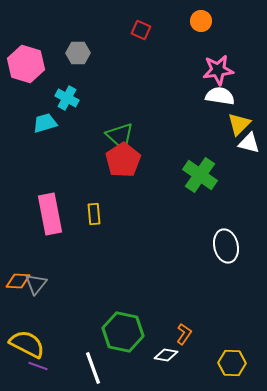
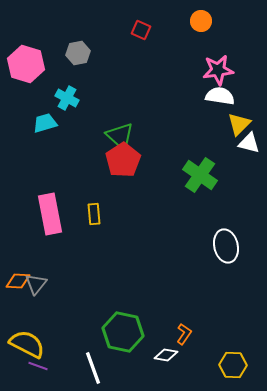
gray hexagon: rotated 10 degrees counterclockwise
yellow hexagon: moved 1 px right, 2 px down
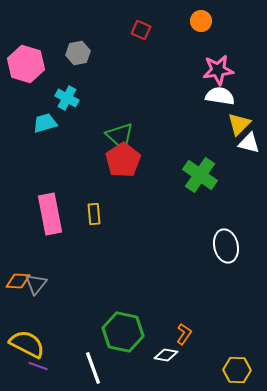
yellow hexagon: moved 4 px right, 5 px down
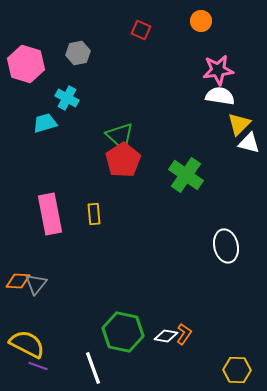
green cross: moved 14 px left
white diamond: moved 19 px up
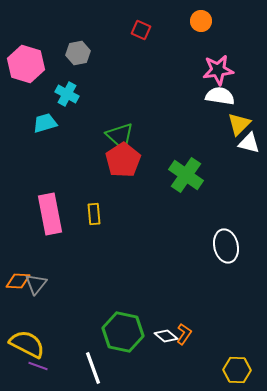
cyan cross: moved 4 px up
white diamond: rotated 30 degrees clockwise
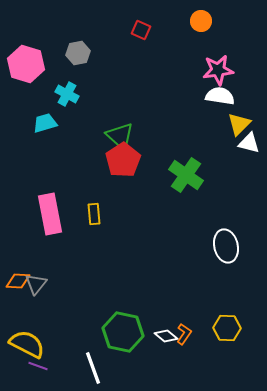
yellow hexagon: moved 10 px left, 42 px up
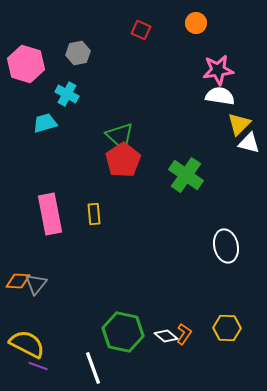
orange circle: moved 5 px left, 2 px down
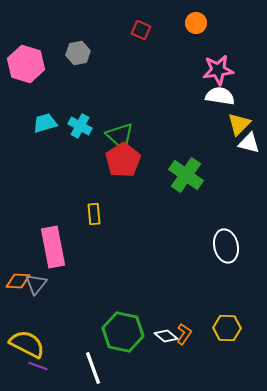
cyan cross: moved 13 px right, 32 px down
pink rectangle: moved 3 px right, 33 px down
